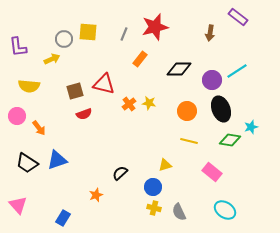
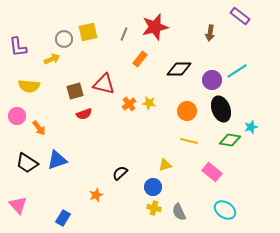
purple rectangle: moved 2 px right, 1 px up
yellow square: rotated 18 degrees counterclockwise
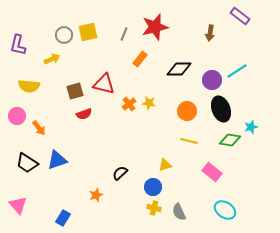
gray circle: moved 4 px up
purple L-shape: moved 2 px up; rotated 20 degrees clockwise
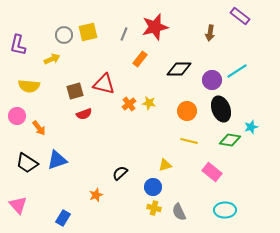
cyan ellipse: rotated 35 degrees counterclockwise
